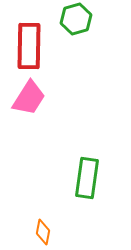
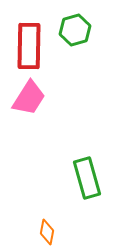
green hexagon: moved 1 px left, 11 px down
green rectangle: rotated 24 degrees counterclockwise
orange diamond: moved 4 px right
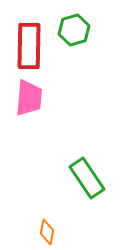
green hexagon: moved 1 px left
pink trapezoid: rotated 27 degrees counterclockwise
green rectangle: rotated 18 degrees counterclockwise
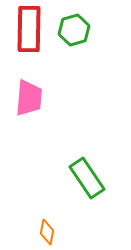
red rectangle: moved 17 px up
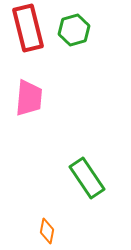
red rectangle: moved 1 px left, 1 px up; rotated 15 degrees counterclockwise
orange diamond: moved 1 px up
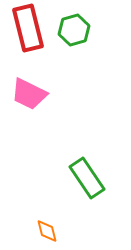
pink trapezoid: moved 4 px up; rotated 111 degrees clockwise
orange diamond: rotated 25 degrees counterclockwise
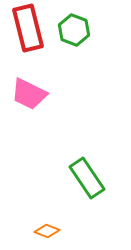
green hexagon: rotated 24 degrees counterclockwise
orange diamond: rotated 55 degrees counterclockwise
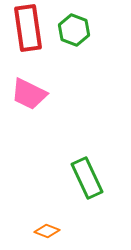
red rectangle: rotated 6 degrees clockwise
green rectangle: rotated 9 degrees clockwise
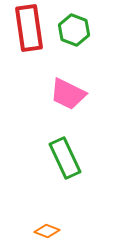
red rectangle: moved 1 px right
pink trapezoid: moved 39 px right
green rectangle: moved 22 px left, 20 px up
